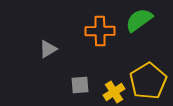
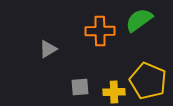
yellow pentagon: rotated 18 degrees counterclockwise
gray square: moved 2 px down
yellow cross: rotated 30 degrees clockwise
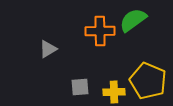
green semicircle: moved 6 px left
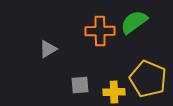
green semicircle: moved 1 px right, 2 px down
yellow pentagon: moved 2 px up
gray square: moved 2 px up
